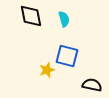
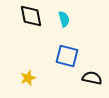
yellow star: moved 19 px left, 8 px down
black semicircle: moved 7 px up
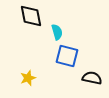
cyan semicircle: moved 7 px left, 13 px down
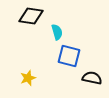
black diamond: rotated 70 degrees counterclockwise
blue square: moved 2 px right
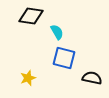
cyan semicircle: rotated 14 degrees counterclockwise
blue square: moved 5 px left, 2 px down
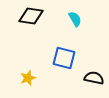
cyan semicircle: moved 18 px right, 13 px up
black semicircle: moved 2 px right
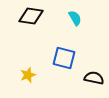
cyan semicircle: moved 1 px up
yellow star: moved 3 px up
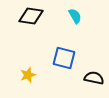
cyan semicircle: moved 2 px up
